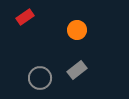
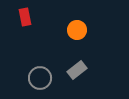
red rectangle: rotated 66 degrees counterclockwise
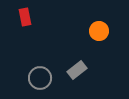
orange circle: moved 22 px right, 1 px down
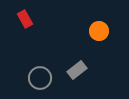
red rectangle: moved 2 px down; rotated 18 degrees counterclockwise
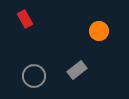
gray circle: moved 6 px left, 2 px up
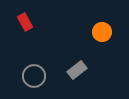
red rectangle: moved 3 px down
orange circle: moved 3 px right, 1 px down
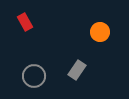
orange circle: moved 2 px left
gray rectangle: rotated 18 degrees counterclockwise
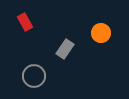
orange circle: moved 1 px right, 1 px down
gray rectangle: moved 12 px left, 21 px up
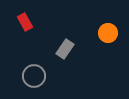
orange circle: moved 7 px right
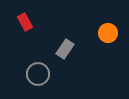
gray circle: moved 4 px right, 2 px up
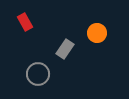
orange circle: moved 11 px left
